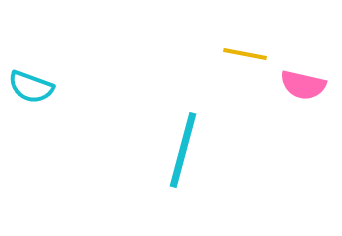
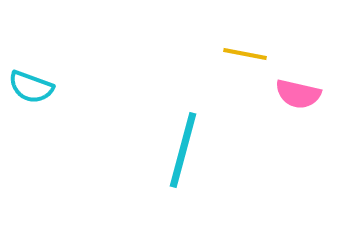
pink semicircle: moved 5 px left, 9 px down
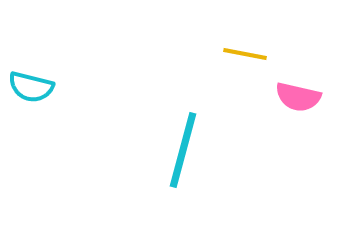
cyan semicircle: rotated 6 degrees counterclockwise
pink semicircle: moved 3 px down
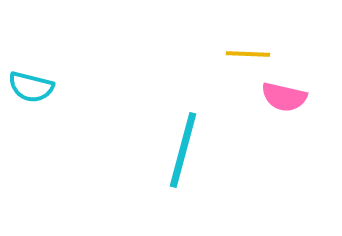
yellow line: moved 3 px right; rotated 9 degrees counterclockwise
pink semicircle: moved 14 px left
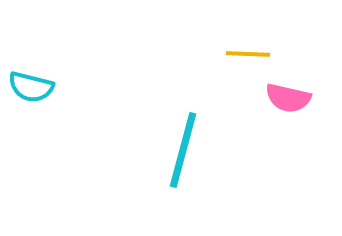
pink semicircle: moved 4 px right, 1 px down
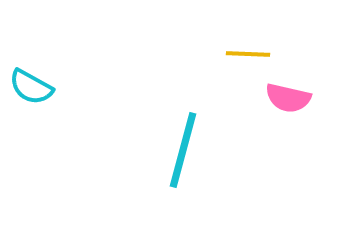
cyan semicircle: rotated 15 degrees clockwise
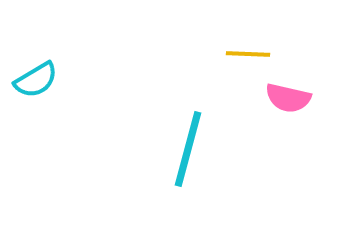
cyan semicircle: moved 5 px right, 7 px up; rotated 60 degrees counterclockwise
cyan line: moved 5 px right, 1 px up
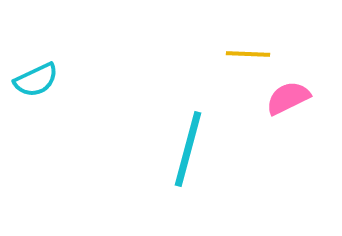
cyan semicircle: rotated 6 degrees clockwise
pink semicircle: rotated 141 degrees clockwise
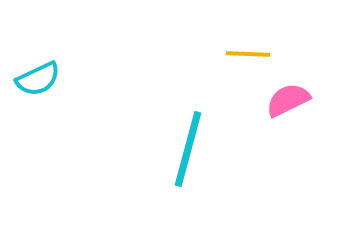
cyan semicircle: moved 2 px right, 1 px up
pink semicircle: moved 2 px down
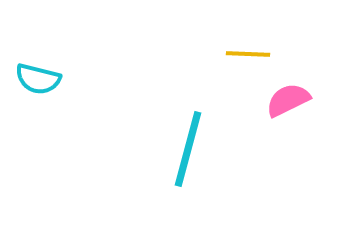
cyan semicircle: rotated 39 degrees clockwise
